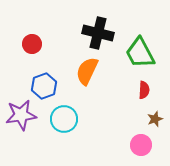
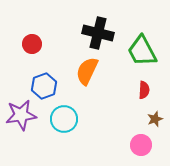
green trapezoid: moved 2 px right, 2 px up
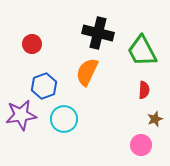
orange semicircle: moved 1 px down
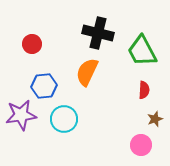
blue hexagon: rotated 15 degrees clockwise
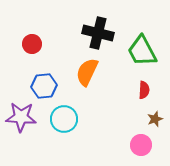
purple star: moved 2 px down; rotated 12 degrees clockwise
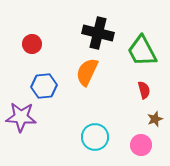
red semicircle: rotated 18 degrees counterclockwise
cyan circle: moved 31 px right, 18 px down
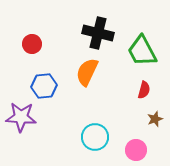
red semicircle: rotated 30 degrees clockwise
pink circle: moved 5 px left, 5 px down
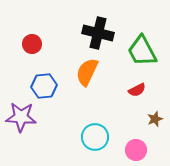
red semicircle: moved 7 px left; rotated 48 degrees clockwise
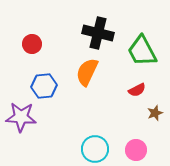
brown star: moved 6 px up
cyan circle: moved 12 px down
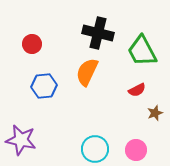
purple star: moved 23 px down; rotated 8 degrees clockwise
